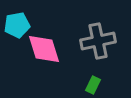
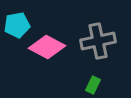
pink diamond: moved 3 px right, 2 px up; rotated 45 degrees counterclockwise
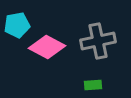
green rectangle: rotated 60 degrees clockwise
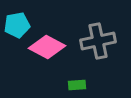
green rectangle: moved 16 px left
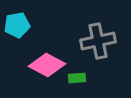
pink diamond: moved 18 px down
green rectangle: moved 7 px up
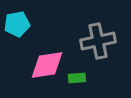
cyan pentagon: moved 1 px up
pink diamond: rotated 36 degrees counterclockwise
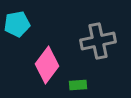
pink diamond: rotated 45 degrees counterclockwise
green rectangle: moved 1 px right, 7 px down
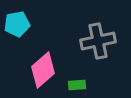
pink diamond: moved 4 px left, 5 px down; rotated 12 degrees clockwise
green rectangle: moved 1 px left
